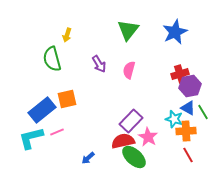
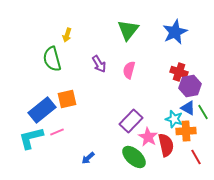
red cross: moved 1 px left, 2 px up; rotated 36 degrees clockwise
red semicircle: moved 43 px right, 4 px down; rotated 90 degrees clockwise
red line: moved 8 px right, 2 px down
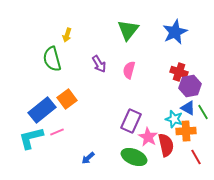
orange square: rotated 24 degrees counterclockwise
purple rectangle: rotated 20 degrees counterclockwise
green ellipse: rotated 20 degrees counterclockwise
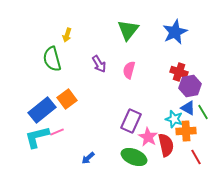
cyan L-shape: moved 6 px right, 1 px up
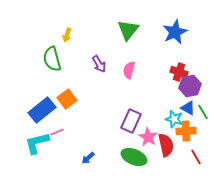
cyan L-shape: moved 6 px down
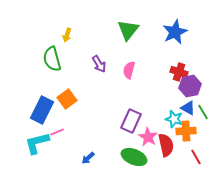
blue rectangle: rotated 24 degrees counterclockwise
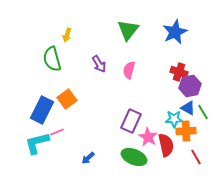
cyan star: rotated 18 degrees counterclockwise
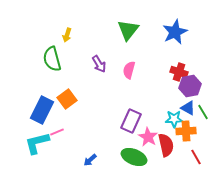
blue arrow: moved 2 px right, 2 px down
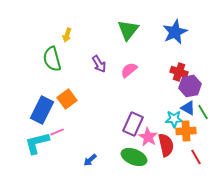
pink semicircle: rotated 36 degrees clockwise
purple rectangle: moved 2 px right, 3 px down
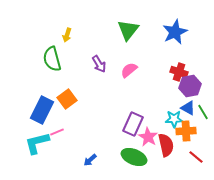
red line: rotated 21 degrees counterclockwise
